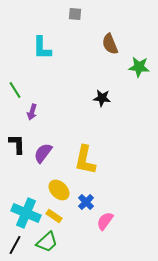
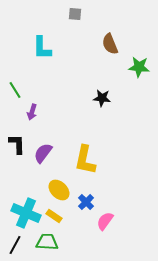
green trapezoid: rotated 135 degrees counterclockwise
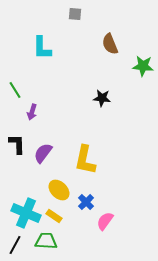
green star: moved 4 px right, 1 px up
green trapezoid: moved 1 px left, 1 px up
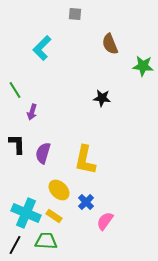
cyan L-shape: rotated 45 degrees clockwise
purple semicircle: rotated 20 degrees counterclockwise
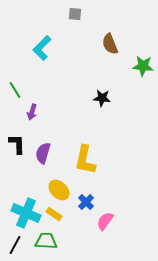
yellow rectangle: moved 2 px up
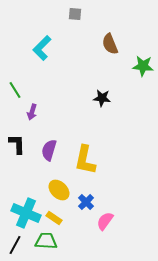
purple semicircle: moved 6 px right, 3 px up
yellow rectangle: moved 4 px down
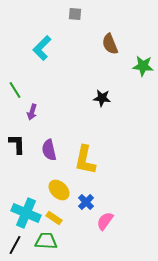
purple semicircle: rotated 30 degrees counterclockwise
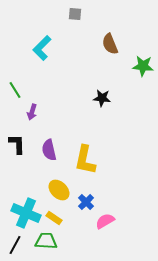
pink semicircle: rotated 24 degrees clockwise
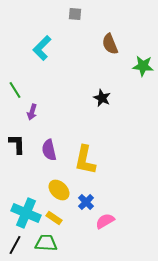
black star: rotated 18 degrees clockwise
green trapezoid: moved 2 px down
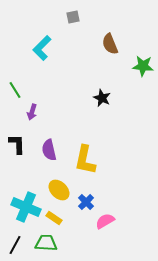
gray square: moved 2 px left, 3 px down; rotated 16 degrees counterclockwise
cyan cross: moved 6 px up
